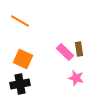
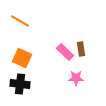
brown rectangle: moved 2 px right
orange square: moved 1 px left, 1 px up
pink star: rotated 14 degrees counterclockwise
black cross: rotated 18 degrees clockwise
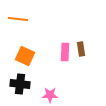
orange line: moved 2 px left, 2 px up; rotated 24 degrees counterclockwise
pink rectangle: rotated 48 degrees clockwise
orange square: moved 3 px right, 2 px up
pink star: moved 26 px left, 17 px down
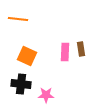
orange square: moved 2 px right
black cross: moved 1 px right
pink star: moved 4 px left
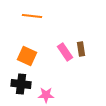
orange line: moved 14 px right, 3 px up
pink rectangle: rotated 36 degrees counterclockwise
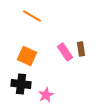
orange line: rotated 24 degrees clockwise
pink star: rotated 28 degrees counterclockwise
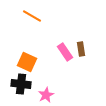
orange square: moved 6 px down
